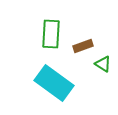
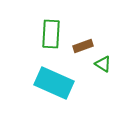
cyan rectangle: rotated 12 degrees counterclockwise
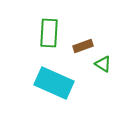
green rectangle: moved 2 px left, 1 px up
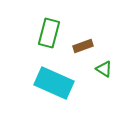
green rectangle: rotated 12 degrees clockwise
green triangle: moved 1 px right, 5 px down
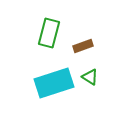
green triangle: moved 14 px left, 8 px down
cyan rectangle: rotated 42 degrees counterclockwise
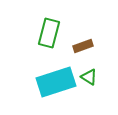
green triangle: moved 1 px left
cyan rectangle: moved 2 px right, 1 px up
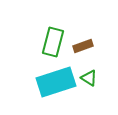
green rectangle: moved 4 px right, 9 px down
green triangle: moved 1 px down
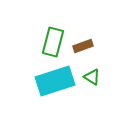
green triangle: moved 3 px right, 1 px up
cyan rectangle: moved 1 px left, 1 px up
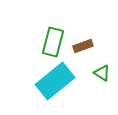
green triangle: moved 10 px right, 4 px up
cyan rectangle: rotated 21 degrees counterclockwise
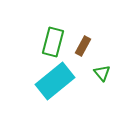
brown rectangle: rotated 42 degrees counterclockwise
green triangle: rotated 18 degrees clockwise
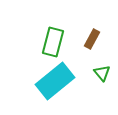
brown rectangle: moved 9 px right, 7 px up
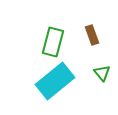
brown rectangle: moved 4 px up; rotated 48 degrees counterclockwise
